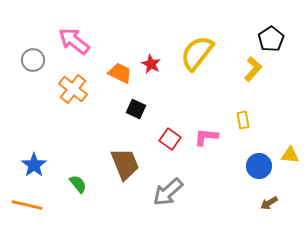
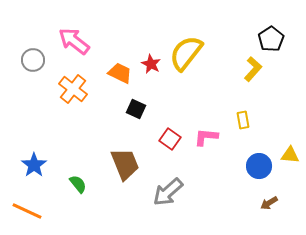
yellow semicircle: moved 11 px left
orange line: moved 6 px down; rotated 12 degrees clockwise
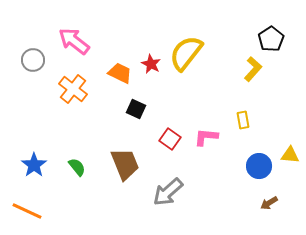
green semicircle: moved 1 px left, 17 px up
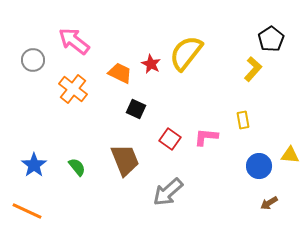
brown trapezoid: moved 4 px up
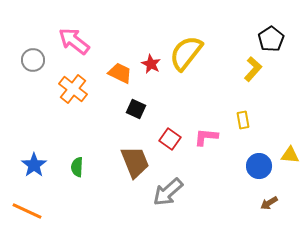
brown trapezoid: moved 10 px right, 2 px down
green semicircle: rotated 138 degrees counterclockwise
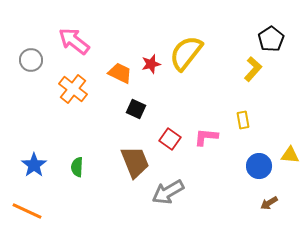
gray circle: moved 2 px left
red star: rotated 30 degrees clockwise
gray arrow: rotated 12 degrees clockwise
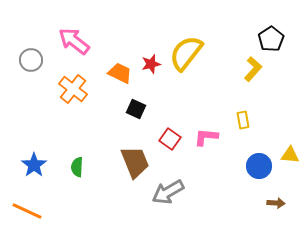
brown arrow: moved 7 px right; rotated 144 degrees counterclockwise
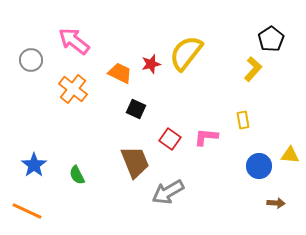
green semicircle: moved 8 px down; rotated 30 degrees counterclockwise
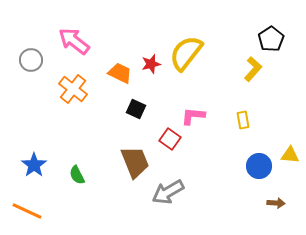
pink L-shape: moved 13 px left, 21 px up
